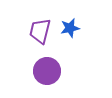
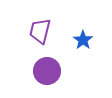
blue star: moved 13 px right, 12 px down; rotated 24 degrees counterclockwise
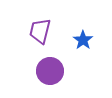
purple circle: moved 3 px right
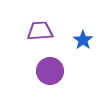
purple trapezoid: rotated 72 degrees clockwise
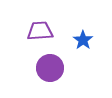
purple circle: moved 3 px up
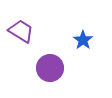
purple trapezoid: moved 19 px left; rotated 36 degrees clockwise
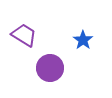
purple trapezoid: moved 3 px right, 4 px down
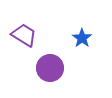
blue star: moved 1 px left, 2 px up
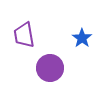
purple trapezoid: rotated 132 degrees counterclockwise
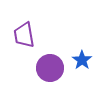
blue star: moved 22 px down
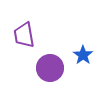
blue star: moved 1 px right, 5 px up
